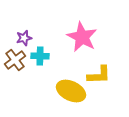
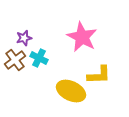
cyan cross: moved 1 px left, 2 px down; rotated 24 degrees clockwise
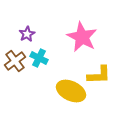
purple star: moved 3 px right, 4 px up; rotated 14 degrees counterclockwise
brown cross: moved 1 px down
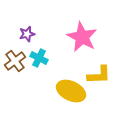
purple star: rotated 14 degrees clockwise
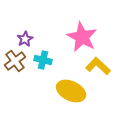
purple star: moved 2 px left, 5 px down; rotated 14 degrees counterclockwise
cyan cross: moved 4 px right, 2 px down; rotated 12 degrees counterclockwise
yellow L-shape: moved 1 px left, 9 px up; rotated 135 degrees counterclockwise
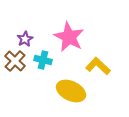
pink star: moved 13 px left
brown cross: rotated 10 degrees counterclockwise
